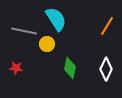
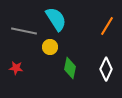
yellow circle: moved 3 px right, 3 px down
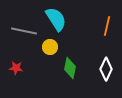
orange line: rotated 18 degrees counterclockwise
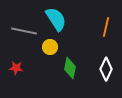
orange line: moved 1 px left, 1 px down
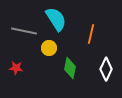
orange line: moved 15 px left, 7 px down
yellow circle: moved 1 px left, 1 px down
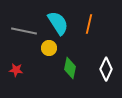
cyan semicircle: moved 2 px right, 4 px down
orange line: moved 2 px left, 10 px up
red star: moved 2 px down
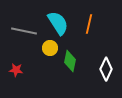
yellow circle: moved 1 px right
green diamond: moved 7 px up
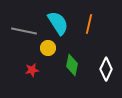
yellow circle: moved 2 px left
green diamond: moved 2 px right, 4 px down
red star: moved 16 px right; rotated 16 degrees counterclockwise
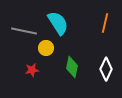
orange line: moved 16 px right, 1 px up
yellow circle: moved 2 px left
green diamond: moved 2 px down
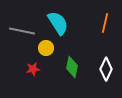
gray line: moved 2 px left
red star: moved 1 px right, 1 px up
